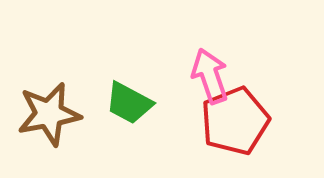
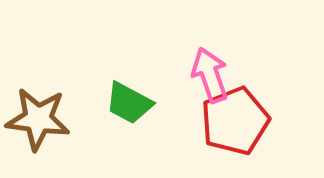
pink arrow: moved 1 px up
brown star: moved 11 px left, 5 px down; rotated 18 degrees clockwise
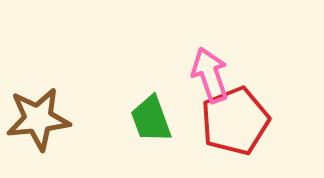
green trapezoid: moved 22 px right, 16 px down; rotated 42 degrees clockwise
brown star: rotated 14 degrees counterclockwise
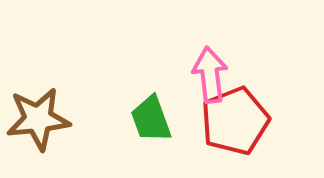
pink arrow: rotated 12 degrees clockwise
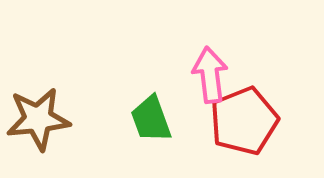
red pentagon: moved 9 px right
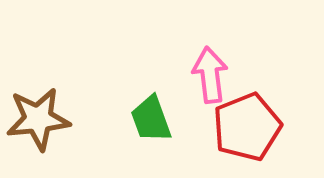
red pentagon: moved 3 px right, 6 px down
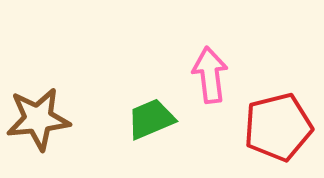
green trapezoid: rotated 87 degrees clockwise
red pentagon: moved 31 px right; rotated 8 degrees clockwise
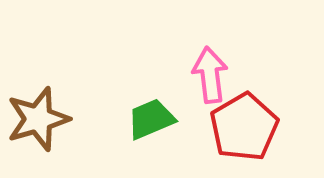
brown star: rotated 10 degrees counterclockwise
red pentagon: moved 34 px left; rotated 16 degrees counterclockwise
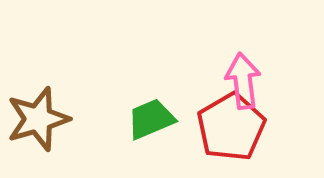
pink arrow: moved 33 px right, 6 px down
red pentagon: moved 13 px left
